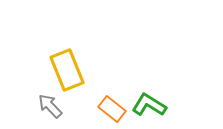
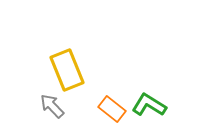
gray arrow: moved 2 px right
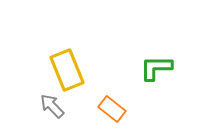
green L-shape: moved 7 px right, 37 px up; rotated 32 degrees counterclockwise
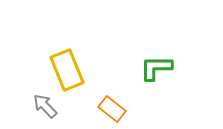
gray arrow: moved 7 px left
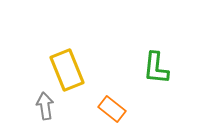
green L-shape: rotated 84 degrees counterclockwise
gray arrow: rotated 36 degrees clockwise
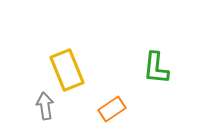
orange rectangle: rotated 72 degrees counterclockwise
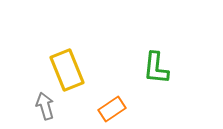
gray arrow: rotated 8 degrees counterclockwise
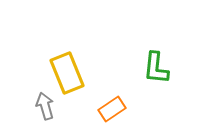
yellow rectangle: moved 3 px down
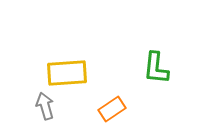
yellow rectangle: rotated 72 degrees counterclockwise
